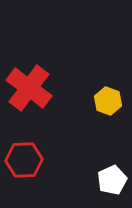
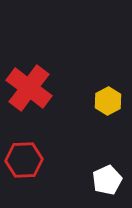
yellow hexagon: rotated 12 degrees clockwise
white pentagon: moved 5 px left
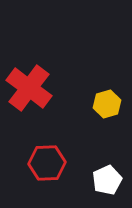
yellow hexagon: moved 1 px left, 3 px down; rotated 12 degrees clockwise
red hexagon: moved 23 px right, 3 px down
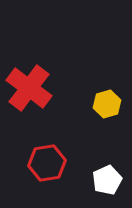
red hexagon: rotated 6 degrees counterclockwise
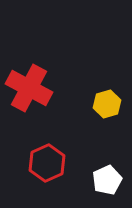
red cross: rotated 9 degrees counterclockwise
red hexagon: rotated 15 degrees counterclockwise
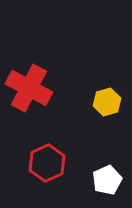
yellow hexagon: moved 2 px up
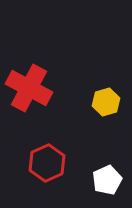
yellow hexagon: moved 1 px left
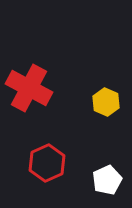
yellow hexagon: rotated 20 degrees counterclockwise
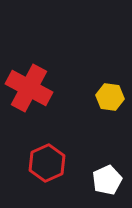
yellow hexagon: moved 4 px right, 5 px up; rotated 16 degrees counterclockwise
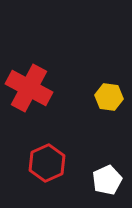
yellow hexagon: moved 1 px left
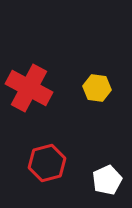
yellow hexagon: moved 12 px left, 9 px up
red hexagon: rotated 9 degrees clockwise
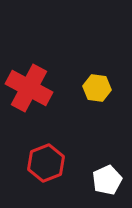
red hexagon: moved 1 px left; rotated 6 degrees counterclockwise
